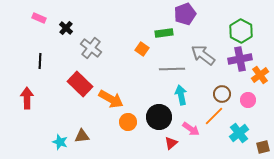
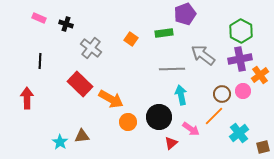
black cross: moved 4 px up; rotated 24 degrees counterclockwise
orange square: moved 11 px left, 10 px up
pink circle: moved 5 px left, 9 px up
cyan star: rotated 14 degrees clockwise
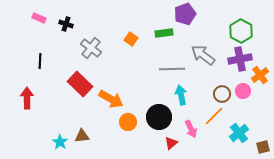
pink arrow: rotated 30 degrees clockwise
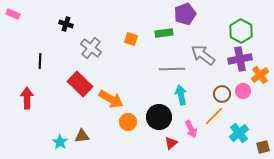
pink rectangle: moved 26 px left, 4 px up
orange square: rotated 16 degrees counterclockwise
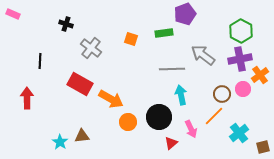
red rectangle: rotated 15 degrees counterclockwise
pink circle: moved 2 px up
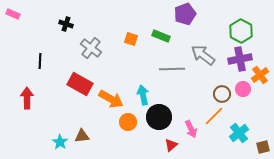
green rectangle: moved 3 px left, 3 px down; rotated 30 degrees clockwise
cyan arrow: moved 38 px left
red triangle: moved 2 px down
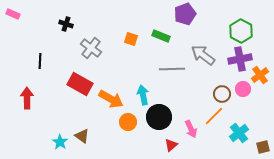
brown triangle: rotated 42 degrees clockwise
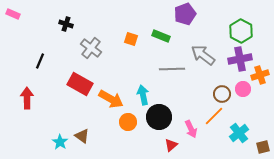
black line: rotated 21 degrees clockwise
orange cross: rotated 18 degrees clockwise
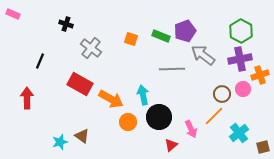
purple pentagon: moved 17 px down
cyan star: rotated 21 degrees clockwise
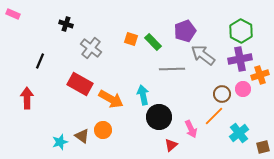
green rectangle: moved 8 px left, 6 px down; rotated 24 degrees clockwise
orange circle: moved 25 px left, 8 px down
